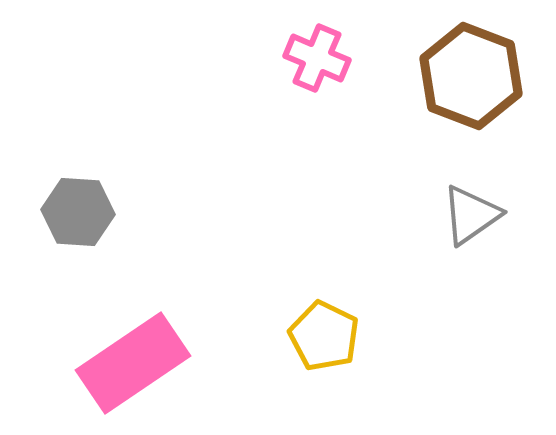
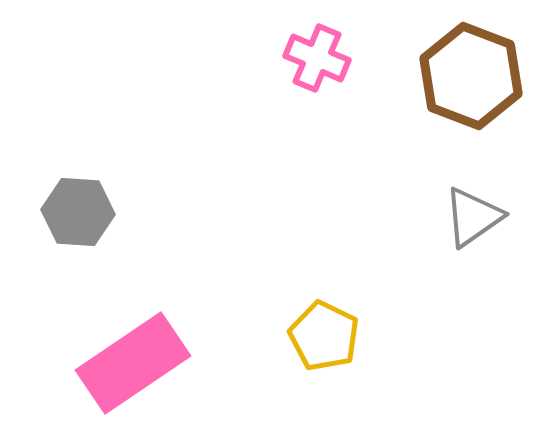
gray triangle: moved 2 px right, 2 px down
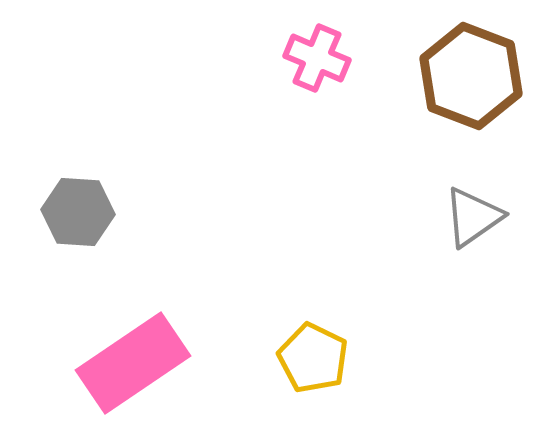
yellow pentagon: moved 11 px left, 22 px down
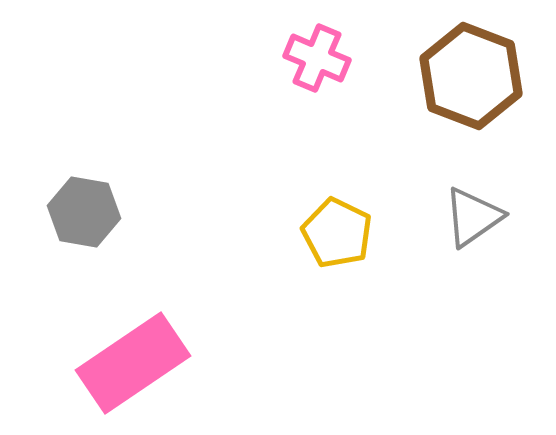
gray hexagon: moved 6 px right; rotated 6 degrees clockwise
yellow pentagon: moved 24 px right, 125 px up
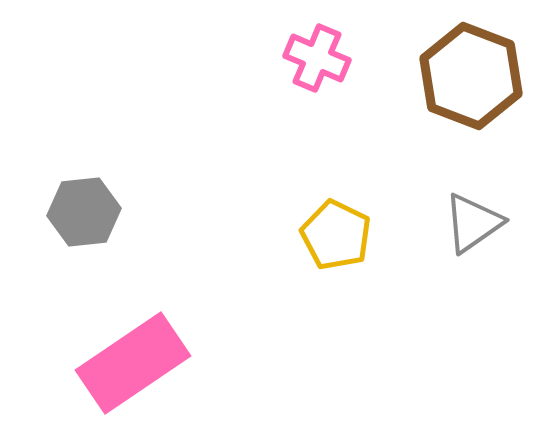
gray hexagon: rotated 16 degrees counterclockwise
gray triangle: moved 6 px down
yellow pentagon: moved 1 px left, 2 px down
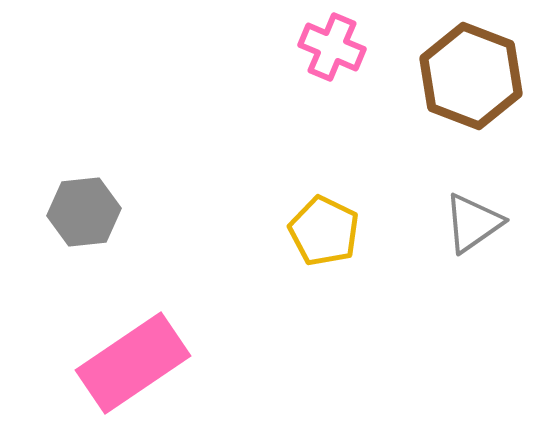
pink cross: moved 15 px right, 11 px up
yellow pentagon: moved 12 px left, 4 px up
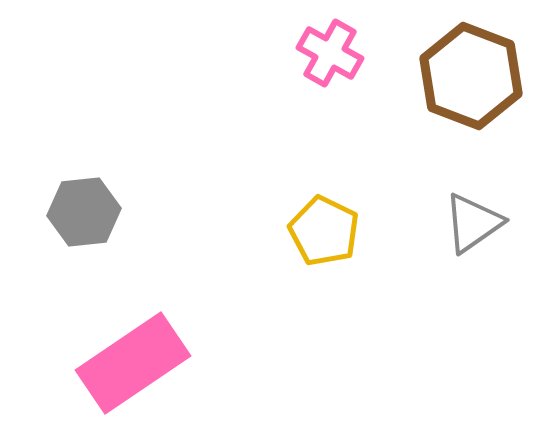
pink cross: moved 2 px left, 6 px down; rotated 6 degrees clockwise
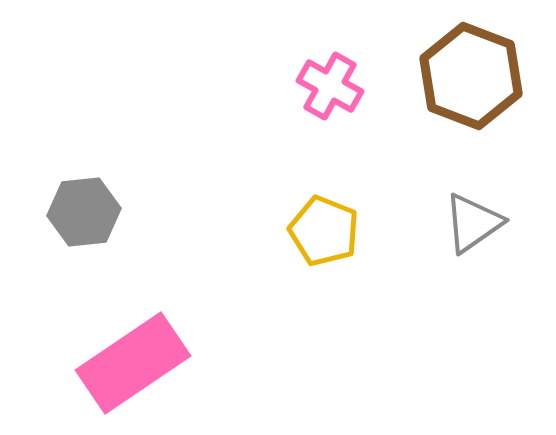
pink cross: moved 33 px down
yellow pentagon: rotated 4 degrees counterclockwise
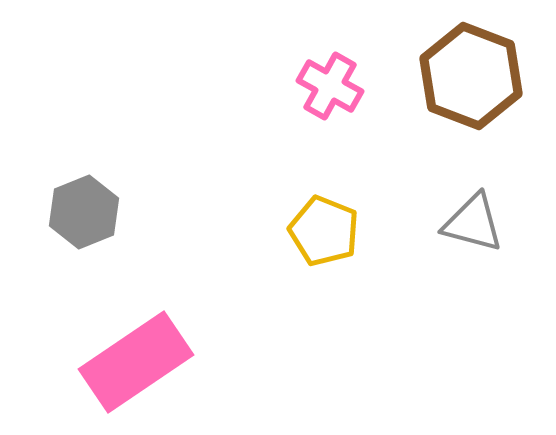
gray hexagon: rotated 16 degrees counterclockwise
gray triangle: rotated 50 degrees clockwise
pink rectangle: moved 3 px right, 1 px up
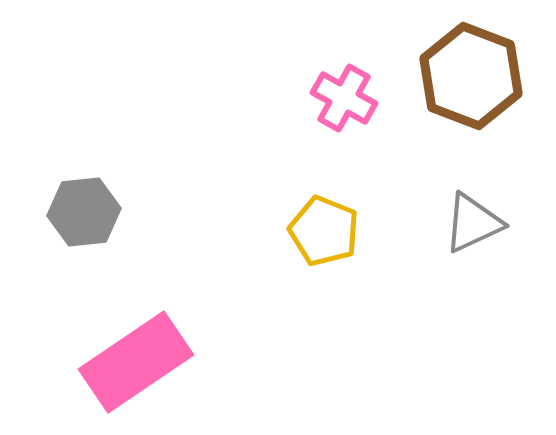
pink cross: moved 14 px right, 12 px down
gray hexagon: rotated 16 degrees clockwise
gray triangle: rotated 40 degrees counterclockwise
